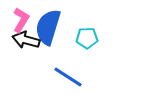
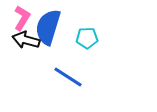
pink L-shape: moved 1 px right, 2 px up
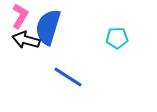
pink L-shape: moved 2 px left, 2 px up
cyan pentagon: moved 30 px right
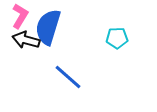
blue line: rotated 8 degrees clockwise
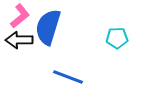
pink L-shape: rotated 20 degrees clockwise
black arrow: moved 7 px left; rotated 16 degrees counterclockwise
blue line: rotated 20 degrees counterclockwise
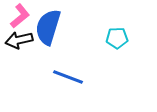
black arrow: rotated 12 degrees counterclockwise
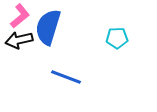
blue line: moved 2 px left
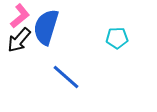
blue semicircle: moved 2 px left
black arrow: rotated 36 degrees counterclockwise
blue line: rotated 20 degrees clockwise
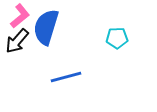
black arrow: moved 2 px left, 1 px down
blue line: rotated 56 degrees counterclockwise
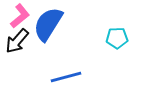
blue semicircle: moved 2 px right, 3 px up; rotated 15 degrees clockwise
